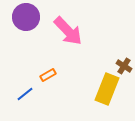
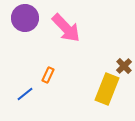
purple circle: moved 1 px left, 1 px down
pink arrow: moved 2 px left, 3 px up
brown cross: rotated 14 degrees clockwise
orange rectangle: rotated 35 degrees counterclockwise
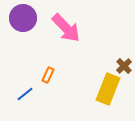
purple circle: moved 2 px left
yellow rectangle: moved 1 px right
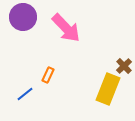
purple circle: moved 1 px up
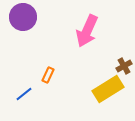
pink arrow: moved 21 px right, 3 px down; rotated 68 degrees clockwise
brown cross: rotated 14 degrees clockwise
yellow rectangle: rotated 36 degrees clockwise
blue line: moved 1 px left
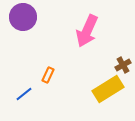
brown cross: moved 1 px left, 1 px up
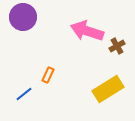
pink arrow: rotated 84 degrees clockwise
brown cross: moved 6 px left, 19 px up
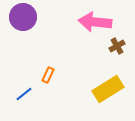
pink arrow: moved 8 px right, 9 px up; rotated 12 degrees counterclockwise
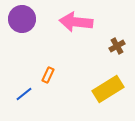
purple circle: moved 1 px left, 2 px down
pink arrow: moved 19 px left
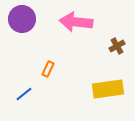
orange rectangle: moved 6 px up
yellow rectangle: rotated 24 degrees clockwise
